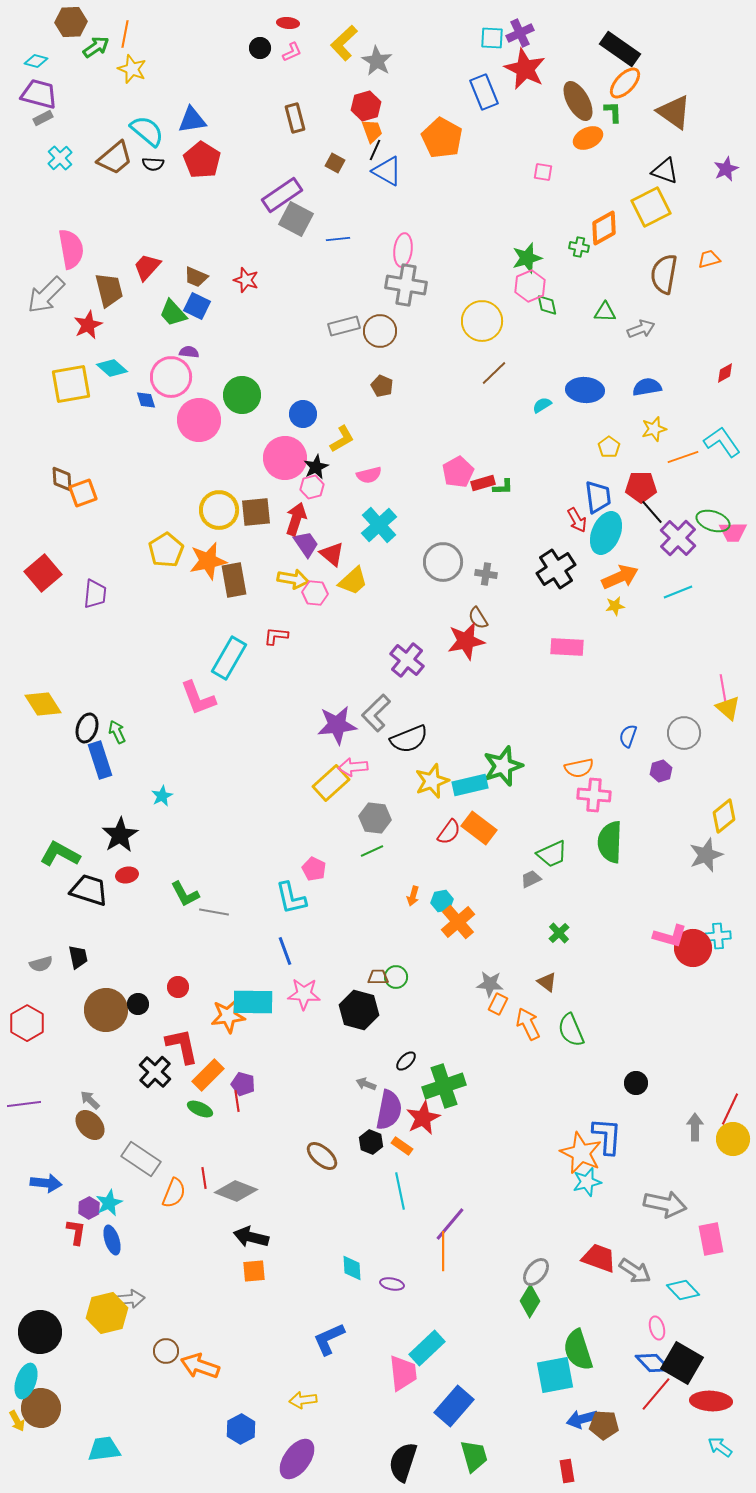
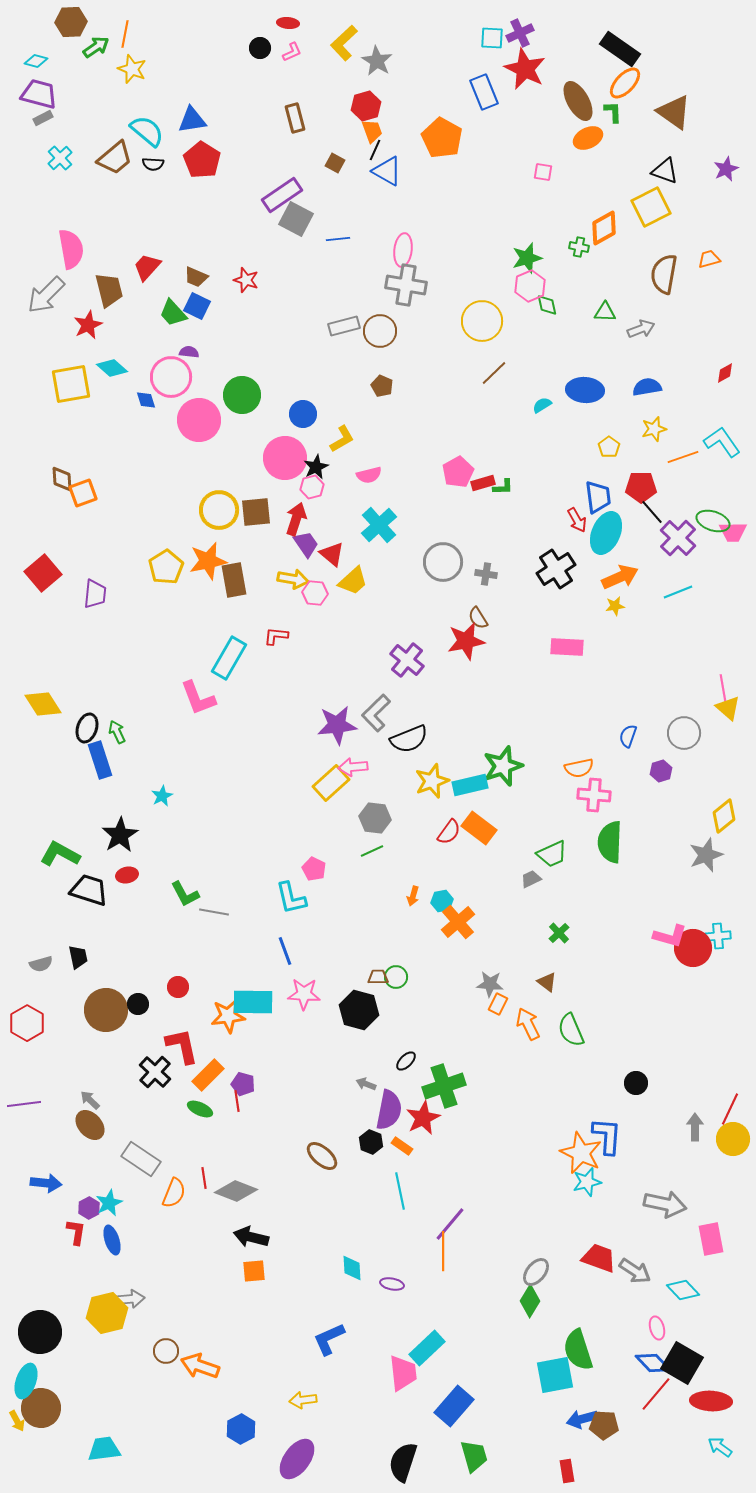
yellow pentagon at (166, 550): moved 17 px down
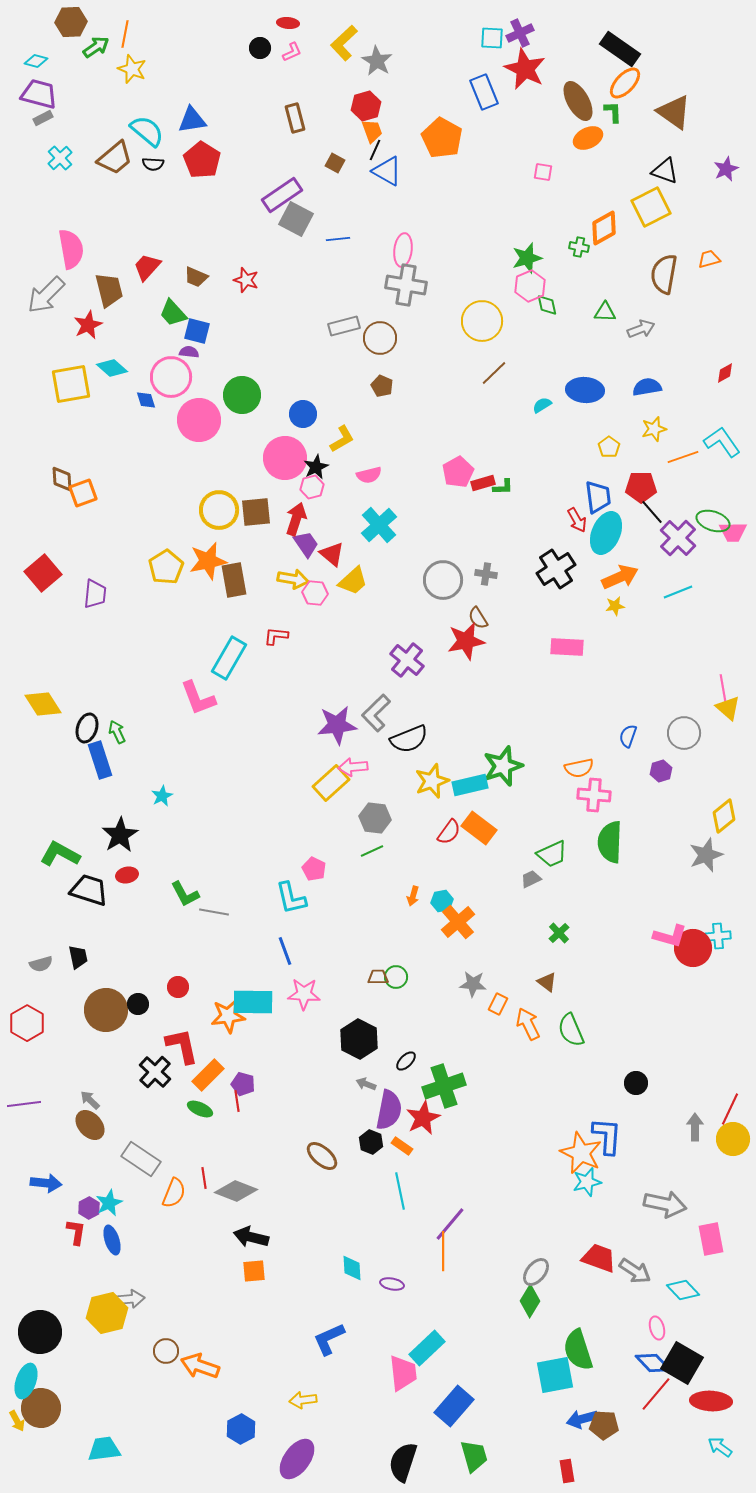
blue square at (197, 306): moved 25 px down; rotated 12 degrees counterclockwise
brown circle at (380, 331): moved 7 px down
gray circle at (443, 562): moved 18 px down
gray star at (490, 984): moved 17 px left
black hexagon at (359, 1010): moved 29 px down; rotated 12 degrees clockwise
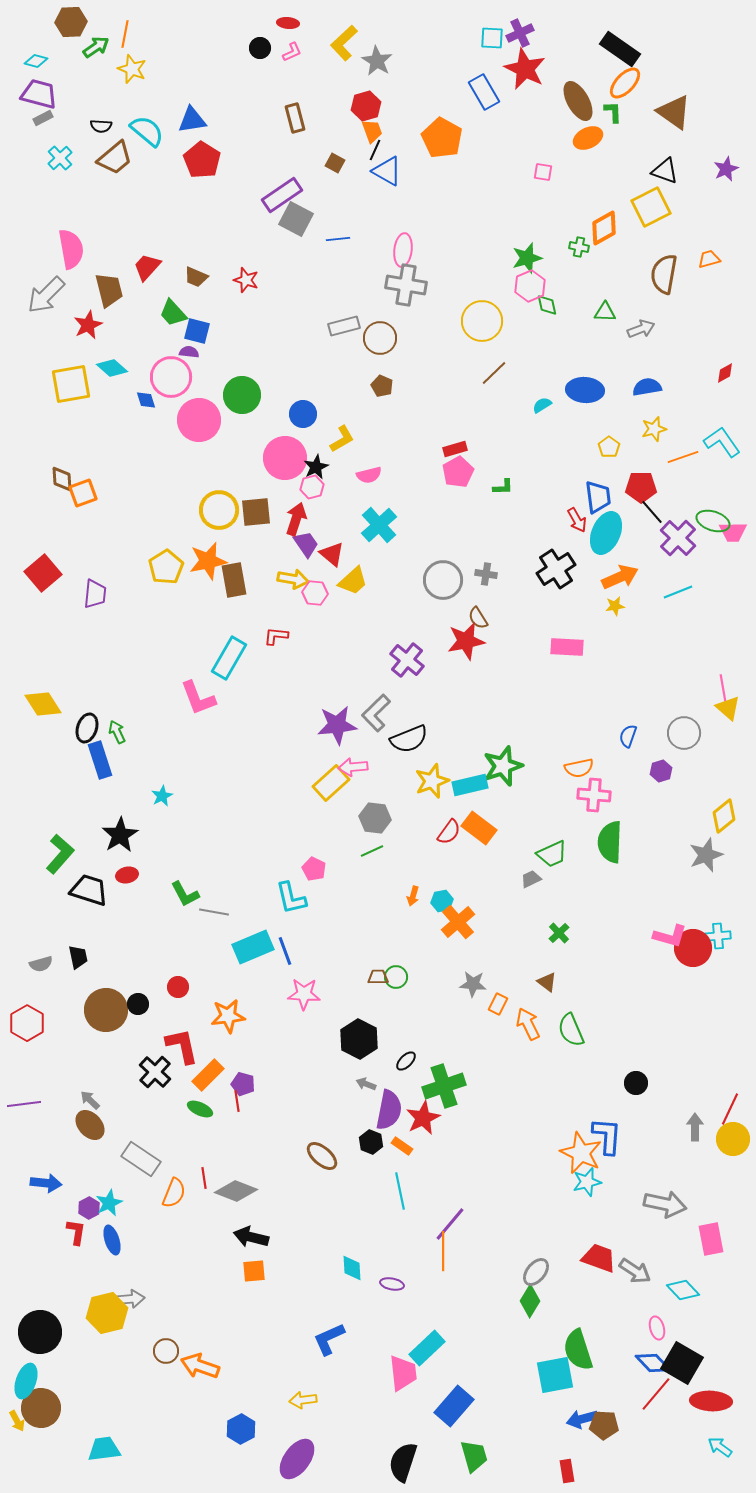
blue rectangle at (484, 92): rotated 8 degrees counterclockwise
black semicircle at (153, 164): moved 52 px left, 38 px up
red rectangle at (483, 483): moved 28 px left, 34 px up
green L-shape at (60, 854): rotated 102 degrees clockwise
cyan rectangle at (253, 1002): moved 55 px up; rotated 24 degrees counterclockwise
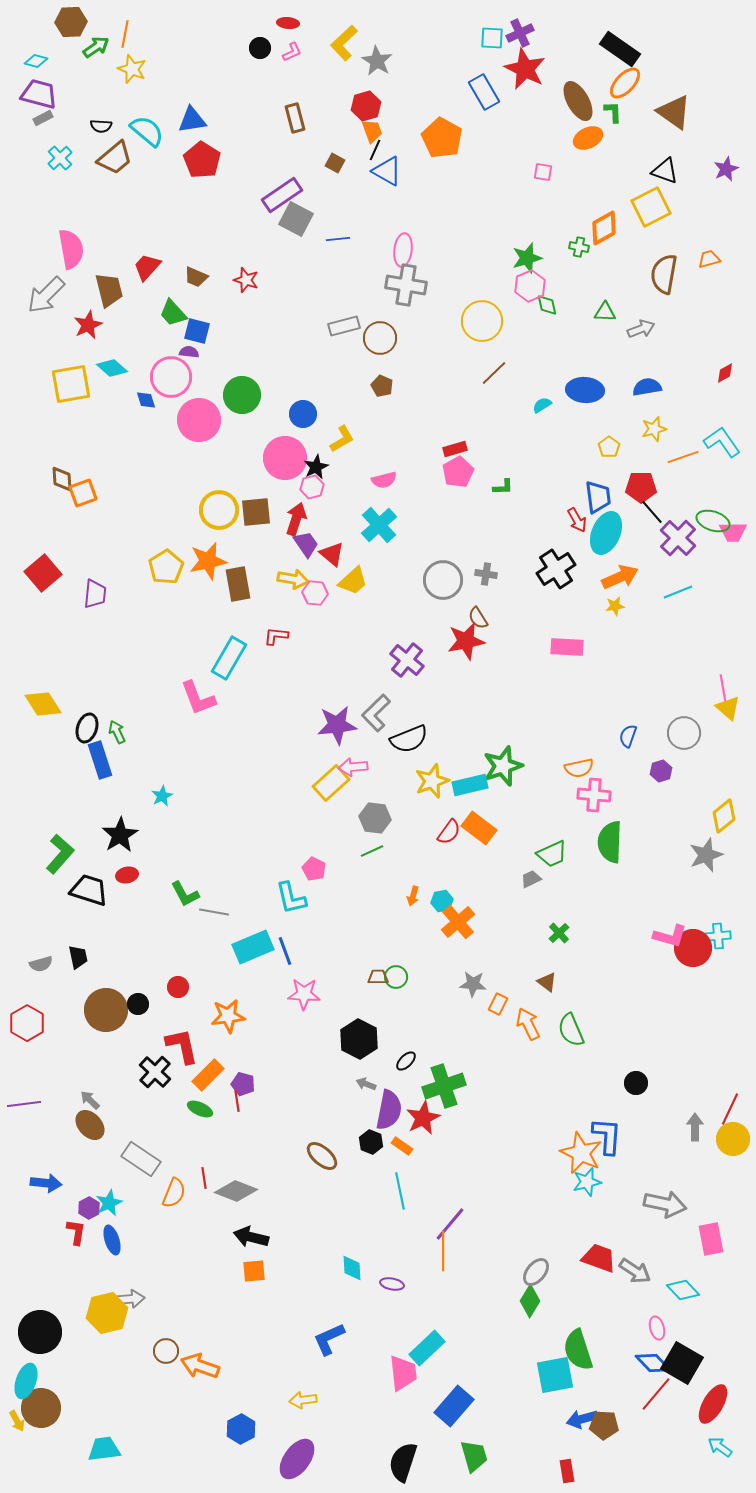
pink semicircle at (369, 475): moved 15 px right, 5 px down
brown rectangle at (234, 580): moved 4 px right, 4 px down
red ellipse at (711, 1401): moved 2 px right, 3 px down; rotated 63 degrees counterclockwise
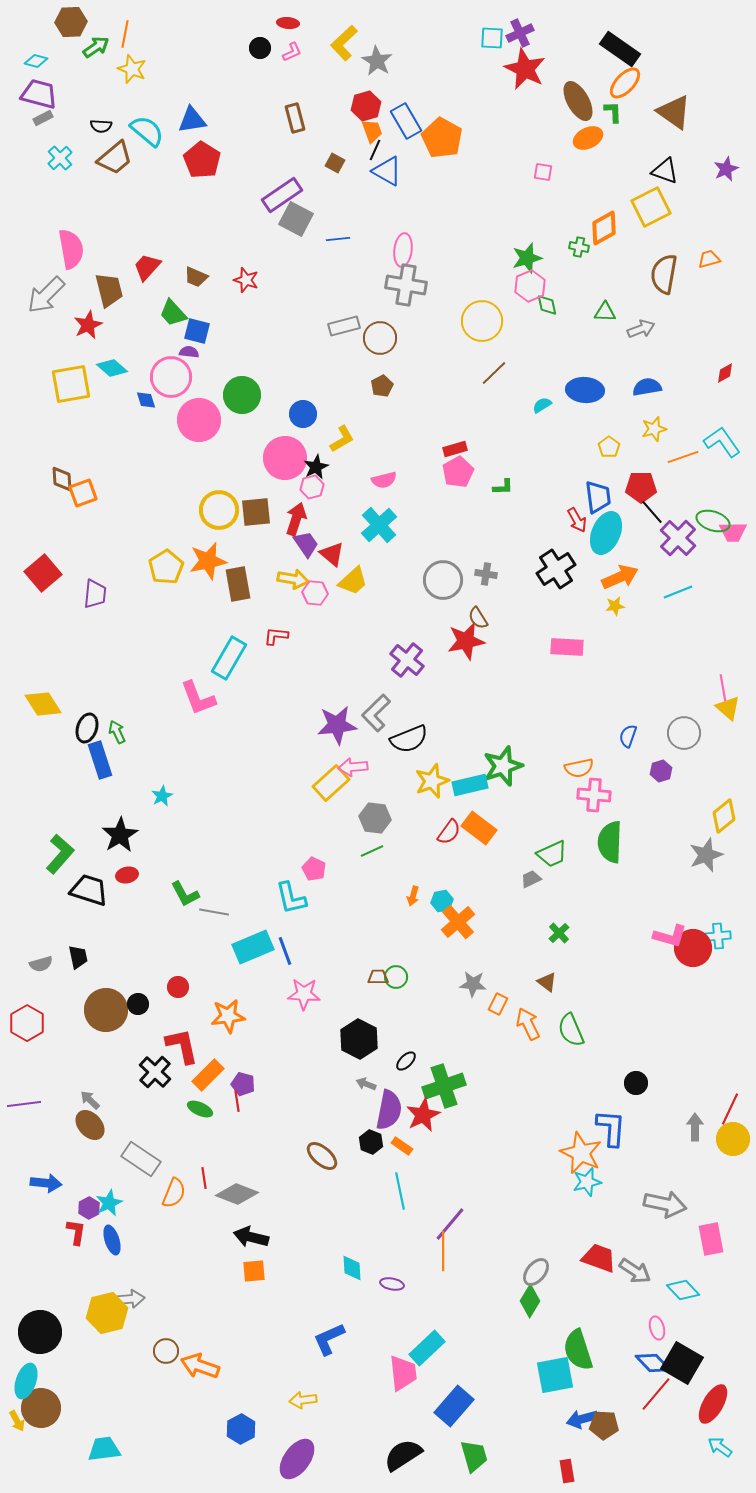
blue rectangle at (484, 92): moved 78 px left, 29 px down
brown pentagon at (382, 386): rotated 20 degrees clockwise
red star at (423, 1118): moved 3 px up
blue L-shape at (607, 1136): moved 4 px right, 8 px up
gray diamond at (236, 1191): moved 1 px right, 3 px down
black semicircle at (403, 1462): moved 7 px up; rotated 39 degrees clockwise
